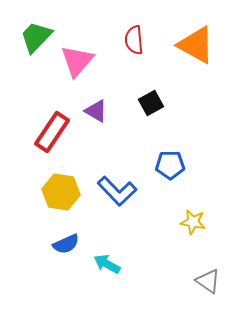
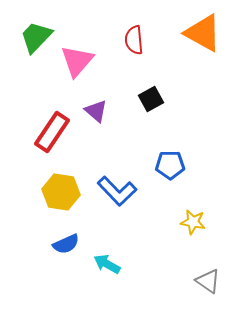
orange triangle: moved 7 px right, 12 px up
black square: moved 4 px up
purple triangle: rotated 10 degrees clockwise
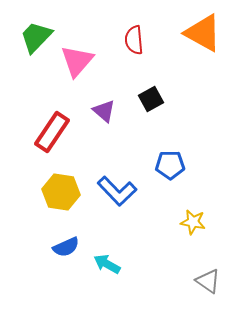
purple triangle: moved 8 px right
blue semicircle: moved 3 px down
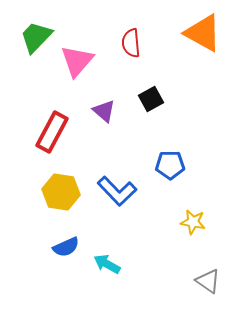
red semicircle: moved 3 px left, 3 px down
red rectangle: rotated 6 degrees counterclockwise
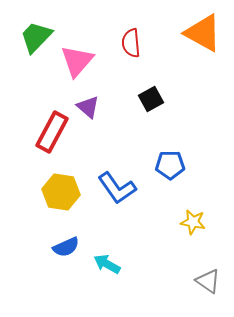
purple triangle: moved 16 px left, 4 px up
blue L-shape: moved 3 px up; rotated 9 degrees clockwise
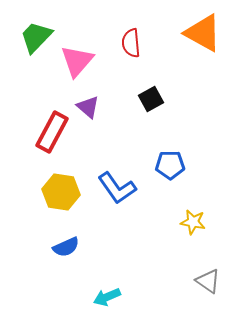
cyan arrow: moved 33 px down; rotated 52 degrees counterclockwise
